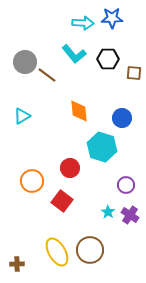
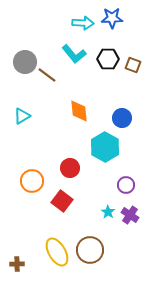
brown square: moved 1 px left, 8 px up; rotated 14 degrees clockwise
cyan hexagon: moved 3 px right; rotated 12 degrees clockwise
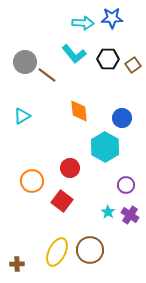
brown square: rotated 35 degrees clockwise
yellow ellipse: rotated 56 degrees clockwise
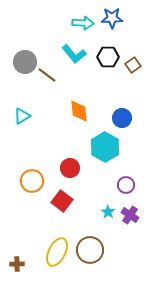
black hexagon: moved 2 px up
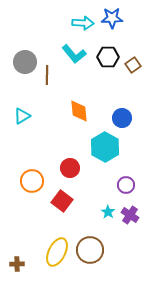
brown line: rotated 54 degrees clockwise
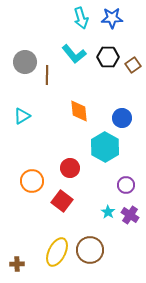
cyan arrow: moved 2 px left, 5 px up; rotated 70 degrees clockwise
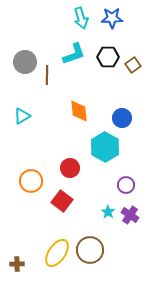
cyan L-shape: rotated 70 degrees counterclockwise
orange circle: moved 1 px left
yellow ellipse: moved 1 px down; rotated 8 degrees clockwise
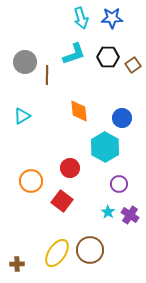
purple circle: moved 7 px left, 1 px up
